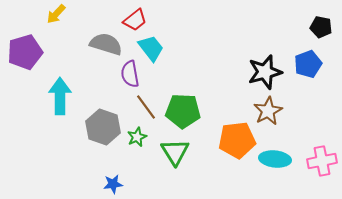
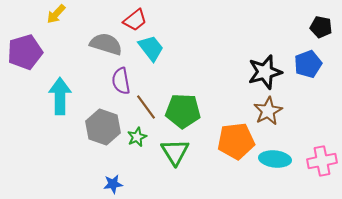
purple semicircle: moved 9 px left, 7 px down
orange pentagon: moved 1 px left, 1 px down
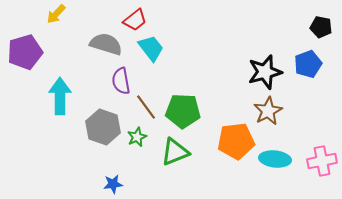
green triangle: rotated 40 degrees clockwise
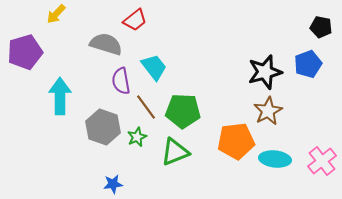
cyan trapezoid: moved 3 px right, 19 px down
pink cross: rotated 28 degrees counterclockwise
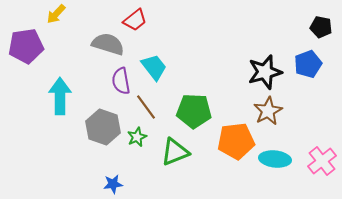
gray semicircle: moved 2 px right
purple pentagon: moved 1 px right, 6 px up; rotated 8 degrees clockwise
green pentagon: moved 11 px right
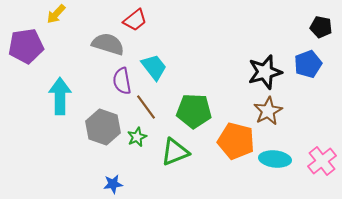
purple semicircle: moved 1 px right
orange pentagon: rotated 21 degrees clockwise
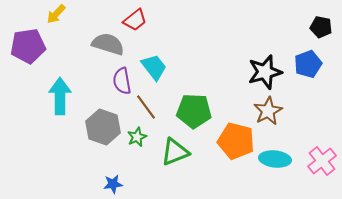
purple pentagon: moved 2 px right
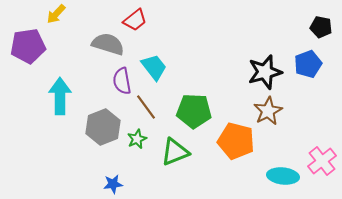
gray hexagon: rotated 20 degrees clockwise
green star: moved 2 px down
cyan ellipse: moved 8 px right, 17 px down
